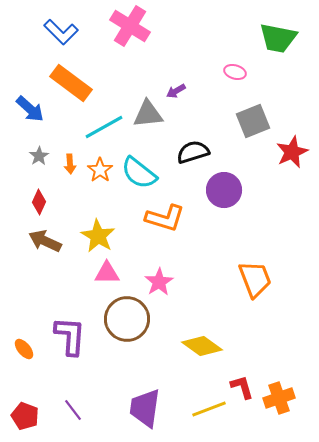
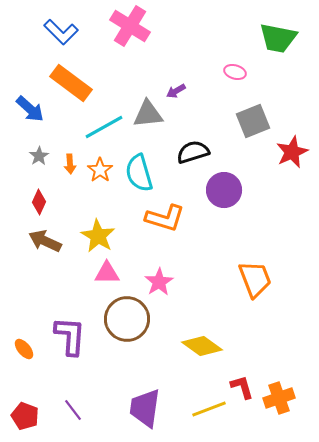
cyan semicircle: rotated 36 degrees clockwise
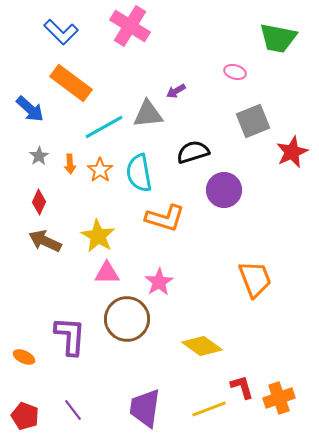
cyan semicircle: rotated 6 degrees clockwise
orange ellipse: moved 8 px down; rotated 25 degrees counterclockwise
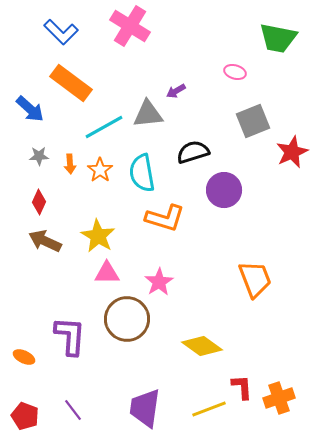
gray star: rotated 30 degrees clockwise
cyan semicircle: moved 3 px right
red L-shape: rotated 12 degrees clockwise
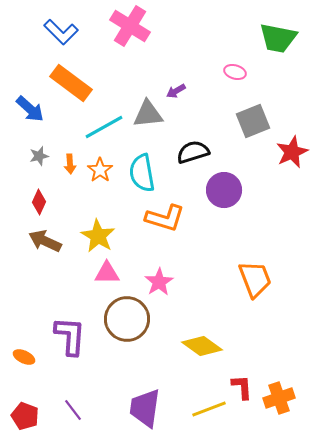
gray star: rotated 12 degrees counterclockwise
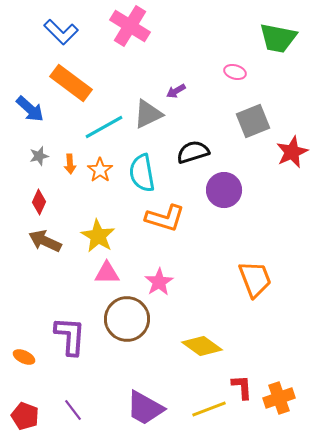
gray triangle: rotated 20 degrees counterclockwise
purple trapezoid: rotated 69 degrees counterclockwise
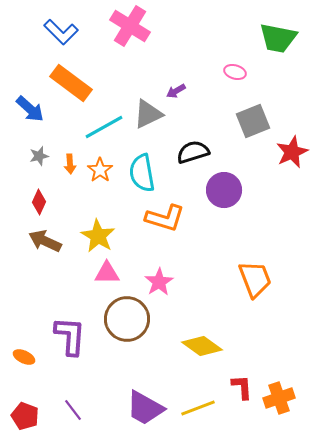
yellow line: moved 11 px left, 1 px up
